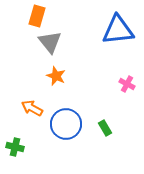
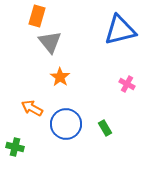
blue triangle: moved 2 px right; rotated 8 degrees counterclockwise
orange star: moved 4 px right, 1 px down; rotated 12 degrees clockwise
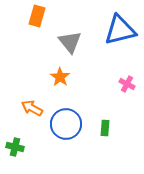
gray triangle: moved 20 px right
green rectangle: rotated 35 degrees clockwise
